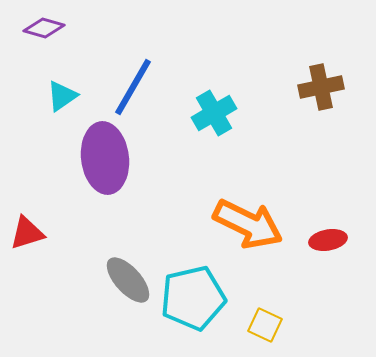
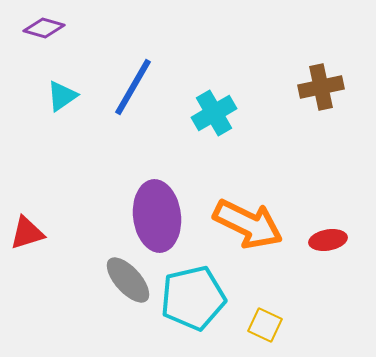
purple ellipse: moved 52 px right, 58 px down
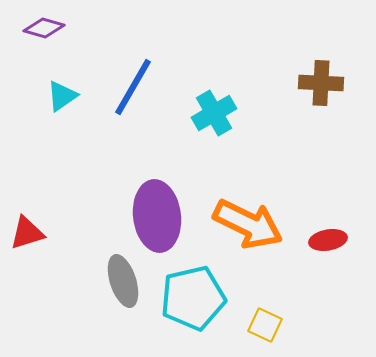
brown cross: moved 4 px up; rotated 15 degrees clockwise
gray ellipse: moved 5 px left, 1 px down; rotated 24 degrees clockwise
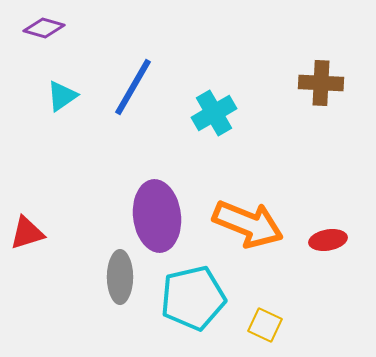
orange arrow: rotated 4 degrees counterclockwise
gray ellipse: moved 3 px left, 4 px up; rotated 18 degrees clockwise
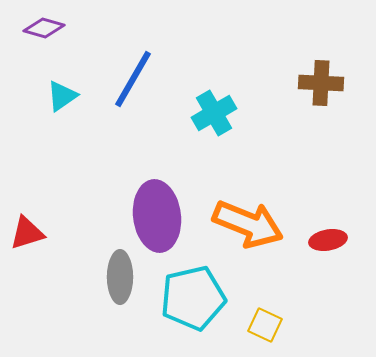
blue line: moved 8 px up
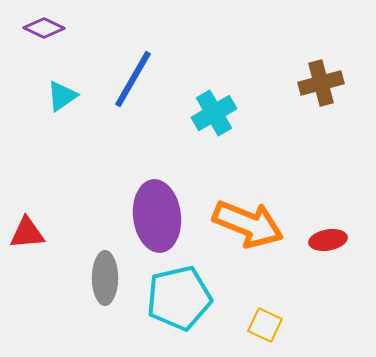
purple diamond: rotated 9 degrees clockwise
brown cross: rotated 18 degrees counterclockwise
red triangle: rotated 12 degrees clockwise
gray ellipse: moved 15 px left, 1 px down
cyan pentagon: moved 14 px left
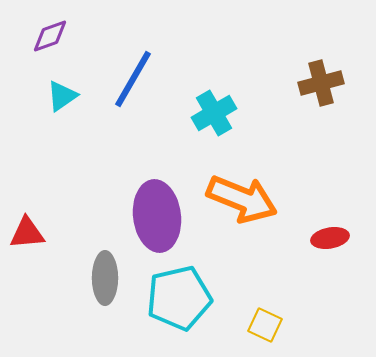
purple diamond: moved 6 px right, 8 px down; rotated 45 degrees counterclockwise
orange arrow: moved 6 px left, 25 px up
red ellipse: moved 2 px right, 2 px up
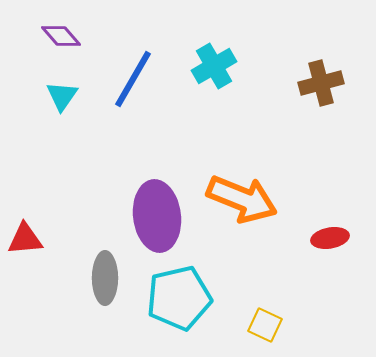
purple diamond: moved 11 px right; rotated 69 degrees clockwise
cyan triangle: rotated 20 degrees counterclockwise
cyan cross: moved 47 px up
red triangle: moved 2 px left, 6 px down
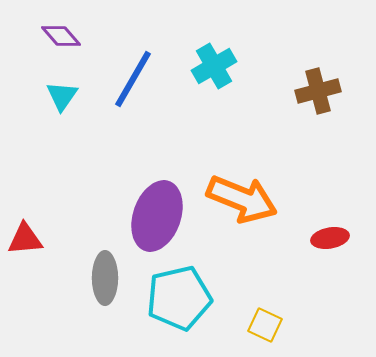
brown cross: moved 3 px left, 8 px down
purple ellipse: rotated 26 degrees clockwise
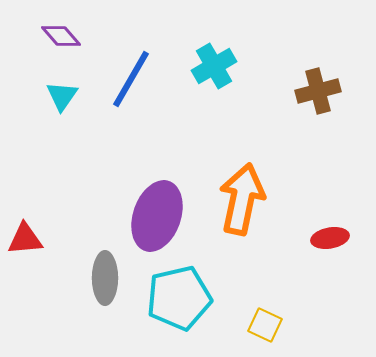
blue line: moved 2 px left
orange arrow: rotated 100 degrees counterclockwise
